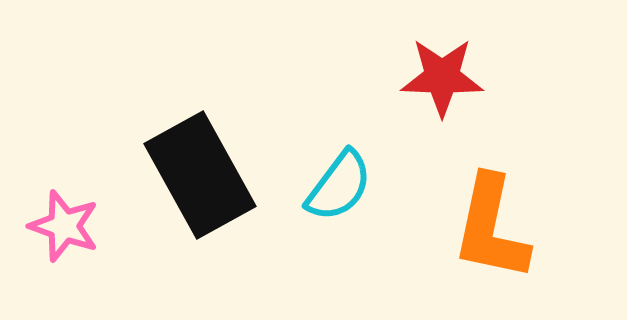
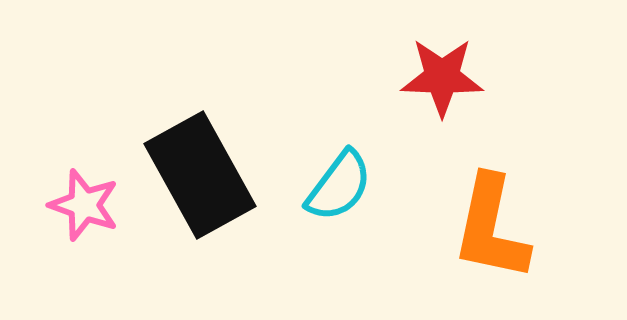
pink star: moved 20 px right, 21 px up
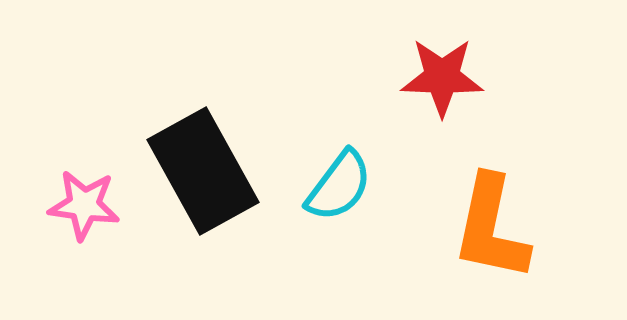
black rectangle: moved 3 px right, 4 px up
pink star: rotated 12 degrees counterclockwise
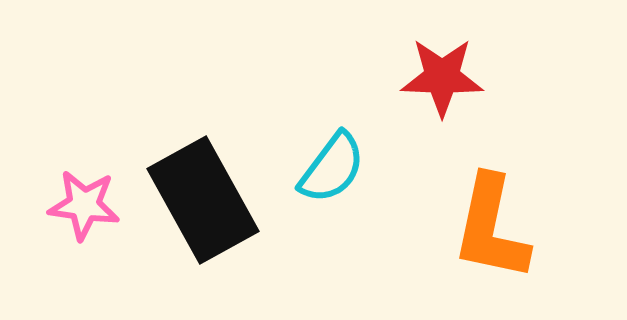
black rectangle: moved 29 px down
cyan semicircle: moved 7 px left, 18 px up
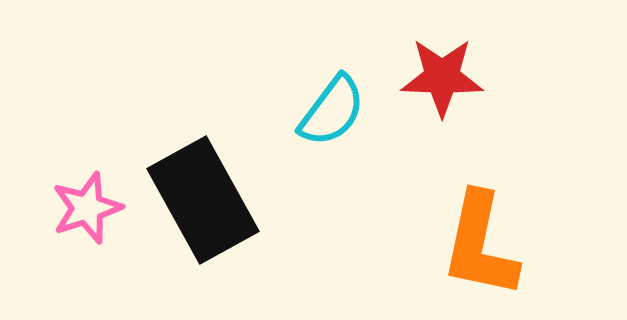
cyan semicircle: moved 57 px up
pink star: moved 3 px right, 3 px down; rotated 26 degrees counterclockwise
orange L-shape: moved 11 px left, 17 px down
